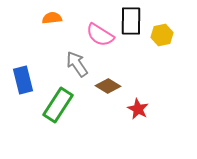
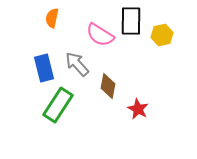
orange semicircle: rotated 72 degrees counterclockwise
gray arrow: rotated 8 degrees counterclockwise
blue rectangle: moved 21 px right, 12 px up
brown diamond: rotated 70 degrees clockwise
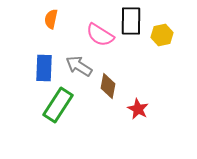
orange semicircle: moved 1 px left, 1 px down
gray arrow: moved 2 px right, 2 px down; rotated 16 degrees counterclockwise
blue rectangle: rotated 16 degrees clockwise
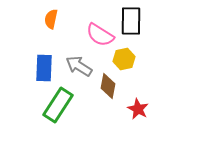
yellow hexagon: moved 38 px left, 24 px down
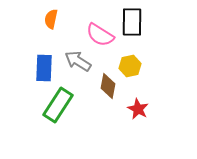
black rectangle: moved 1 px right, 1 px down
yellow hexagon: moved 6 px right, 7 px down
gray arrow: moved 1 px left, 5 px up
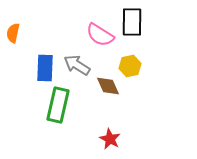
orange semicircle: moved 38 px left, 14 px down
gray arrow: moved 1 px left, 4 px down
blue rectangle: moved 1 px right
brown diamond: rotated 35 degrees counterclockwise
green rectangle: rotated 20 degrees counterclockwise
red star: moved 28 px left, 30 px down
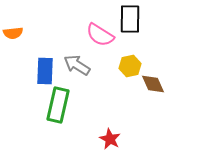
black rectangle: moved 2 px left, 3 px up
orange semicircle: rotated 108 degrees counterclockwise
blue rectangle: moved 3 px down
brown diamond: moved 45 px right, 2 px up
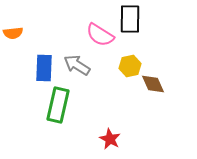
blue rectangle: moved 1 px left, 3 px up
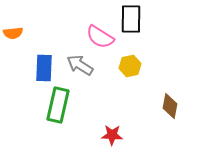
black rectangle: moved 1 px right
pink semicircle: moved 2 px down
gray arrow: moved 3 px right
brown diamond: moved 17 px right, 22 px down; rotated 35 degrees clockwise
red star: moved 2 px right, 4 px up; rotated 25 degrees counterclockwise
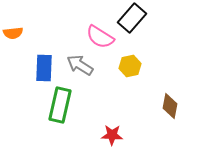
black rectangle: moved 1 px right, 1 px up; rotated 40 degrees clockwise
green rectangle: moved 2 px right
